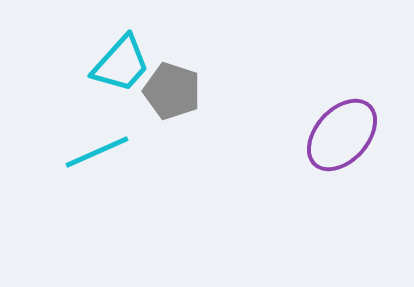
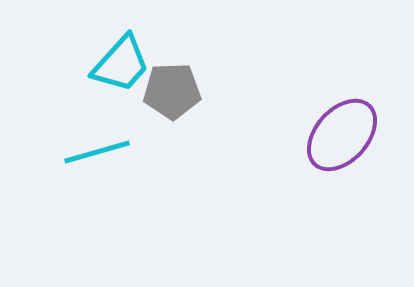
gray pentagon: rotated 20 degrees counterclockwise
cyan line: rotated 8 degrees clockwise
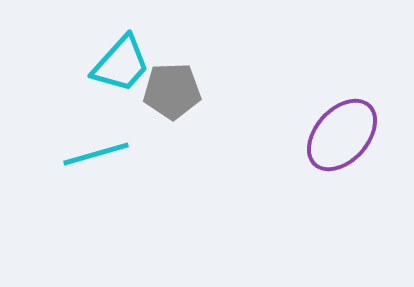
cyan line: moved 1 px left, 2 px down
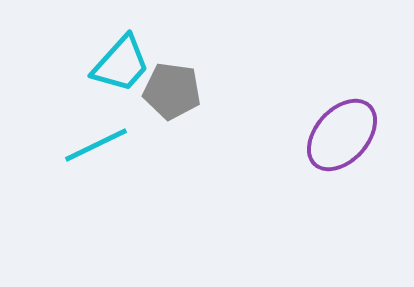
gray pentagon: rotated 10 degrees clockwise
cyan line: moved 9 px up; rotated 10 degrees counterclockwise
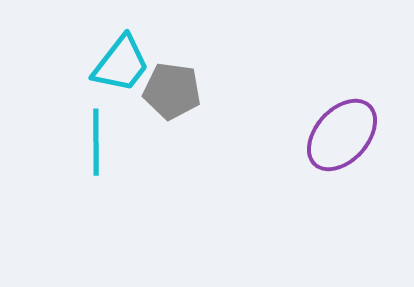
cyan trapezoid: rotated 4 degrees counterclockwise
cyan line: moved 3 px up; rotated 64 degrees counterclockwise
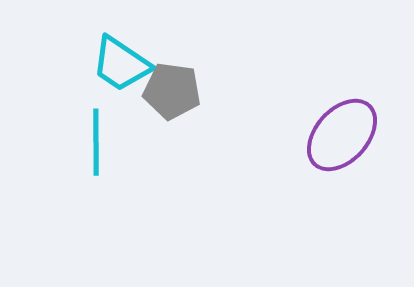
cyan trapezoid: rotated 86 degrees clockwise
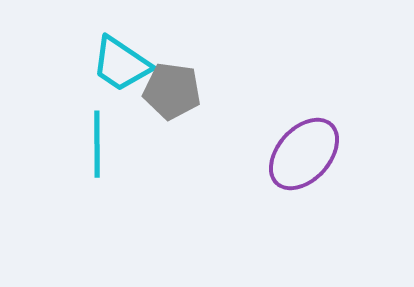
purple ellipse: moved 38 px left, 19 px down
cyan line: moved 1 px right, 2 px down
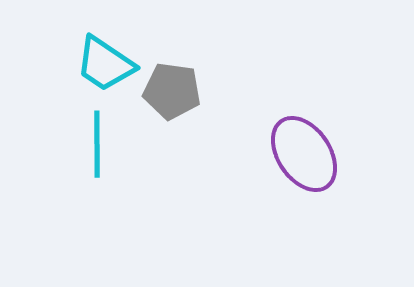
cyan trapezoid: moved 16 px left
purple ellipse: rotated 76 degrees counterclockwise
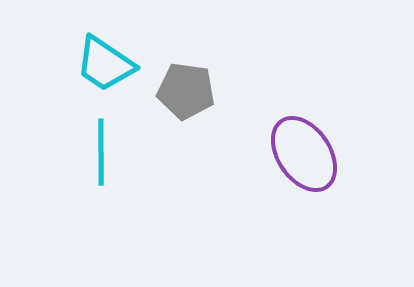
gray pentagon: moved 14 px right
cyan line: moved 4 px right, 8 px down
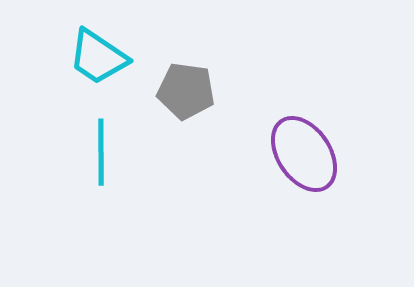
cyan trapezoid: moved 7 px left, 7 px up
